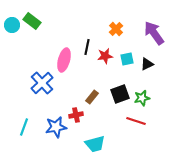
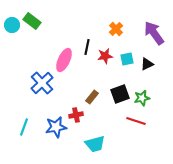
pink ellipse: rotated 10 degrees clockwise
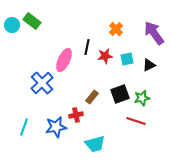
black triangle: moved 2 px right, 1 px down
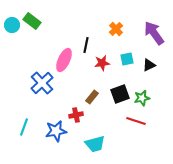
black line: moved 1 px left, 2 px up
red star: moved 3 px left, 7 px down
blue star: moved 4 px down
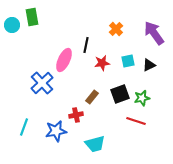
green rectangle: moved 4 px up; rotated 42 degrees clockwise
cyan square: moved 1 px right, 2 px down
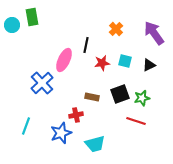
cyan square: moved 3 px left; rotated 24 degrees clockwise
brown rectangle: rotated 64 degrees clockwise
cyan line: moved 2 px right, 1 px up
blue star: moved 5 px right, 2 px down; rotated 10 degrees counterclockwise
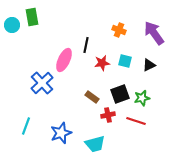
orange cross: moved 3 px right, 1 px down; rotated 24 degrees counterclockwise
brown rectangle: rotated 24 degrees clockwise
red cross: moved 32 px right
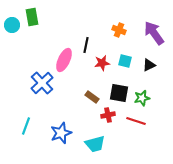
black square: moved 1 px left, 1 px up; rotated 30 degrees clockwise
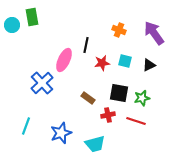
brown rectangle: moved 4 px left, 1 px down
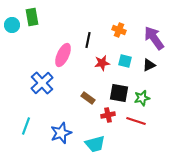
purple arrow: moved 5 px down
black line: moved 2 px right, 5 px up
pink ellipse: moved 1 px left, 5 px up
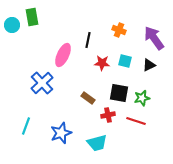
red star: rotated 14 degrees clockwise
cyan trapezoid: moved 2 px right, 1 px up
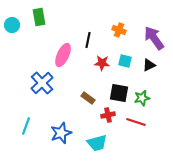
green rectangle: moved 7 px right
red line: moved 1 px down
